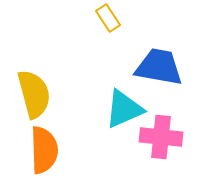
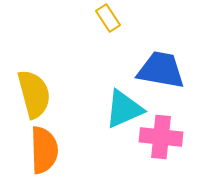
blue trapezoid: moved 2 px right, 3 px down
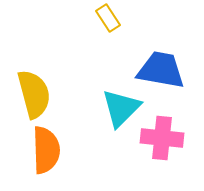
cyan triangle: moved 3 px left, 1 px up; rotated 21 degrees counterclockwise
pink cross: moved 1 px right, 1 px down
orange semicircle: moved 2 px right
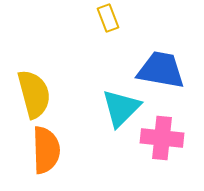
yellow rectangle: rotated 12 degrees clockwise
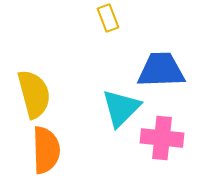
blue trapezoid: rotated 12 degrees counterclockwise
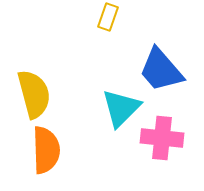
yellow rectangle: moved 1 px up; rotated 40 degrees clockwise
blue trapezoid: rotated 129 degrees counterclockwise
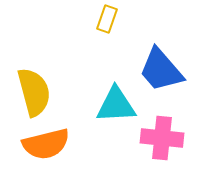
yellow rectangle: moved 1 px left, 2 px down
yellow semicircle: moved 2 px up
cyan triangle: moved 5 px left, 3 px up; rotated 42 degrees clockwise
orange semicircle: moved 6 px up; rotated 78 degrees clockwise
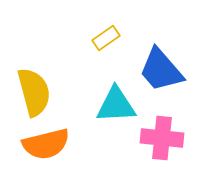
yellow rectangle: moved 1 px left, 19 px down; rotated 36 degrees clockwise
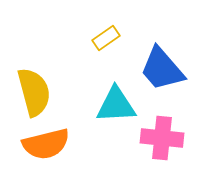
blue trapezoid: moved 1 px right, 1 px up
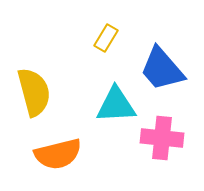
yellow rectangle: rotated 24 degrees counterclockwise
orange semicircle: moved 12 px right, 10 px down
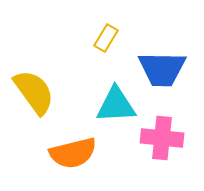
blue trapezoid: rotated 48 degrees counterclockwise
yellow semicircle: rotated 21 degrees counterclockwise
orange semicircle: moved 15 px right, 1 px up
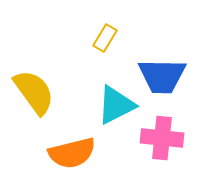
yellow rectangle: moved 1 px left
blue trapezoid: moved 7 px down
cyan triangle: rotated 24 degrees counterclockwise
orange semicircle: moved 1 px left
